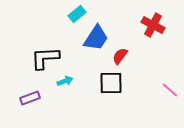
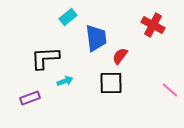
cyan rectangle: moved 9 px left, 3 px down
blue trapezoid: rotated 40 degrees counterclockwise
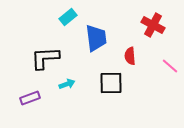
red semicircle: moved 10 px right; rotated 42 degrees counterclockwise
cyan arrow: moved 2 px right, 3 px down
pink line: moved 24 px up
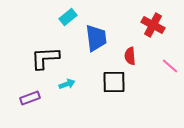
black square: moved 3 px right, 1 px up
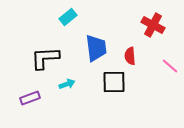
blue trapezoid: moved 10 px down
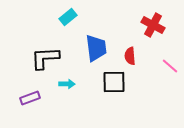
cyan arrow: rotated 21 degrees clockwise
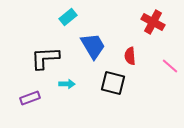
red cross: moved 3 px up
blue trapezoid: moved 3 px left, 2 px up; rotated 24 degrees counterclockwise
black square: moved 1 px left, 1 px down; rotated 15 degrees clockwise
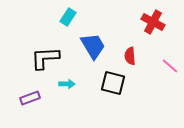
cyan rectangle: rotated 18 degrees counterclockwise
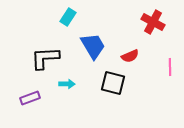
red semicircle: rotated 108 degrees counterclockwise
pink line: moved 1 px down; rotated 48 degrees clockwise
